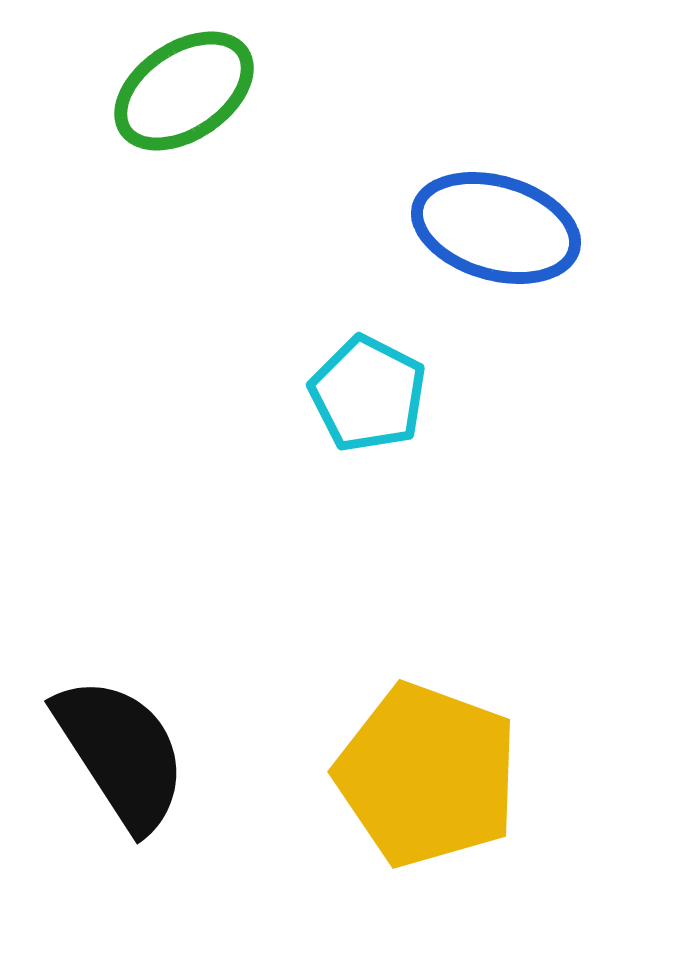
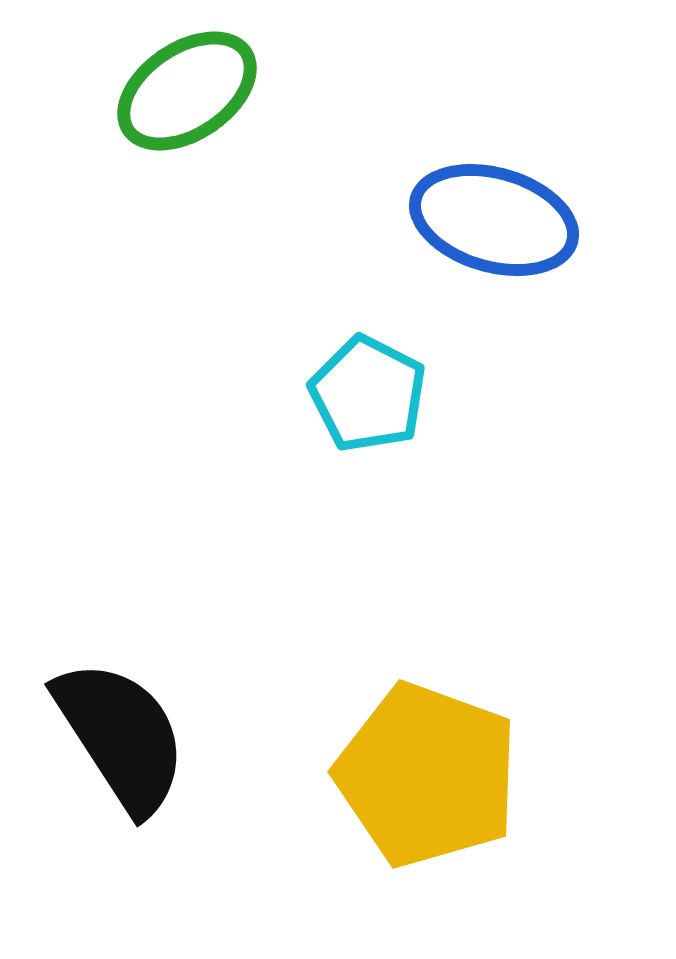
green ellipse: moved 3 px right
blue ellipse: moved 2 px left, 8 px up
black semicircle: moved 17 px up
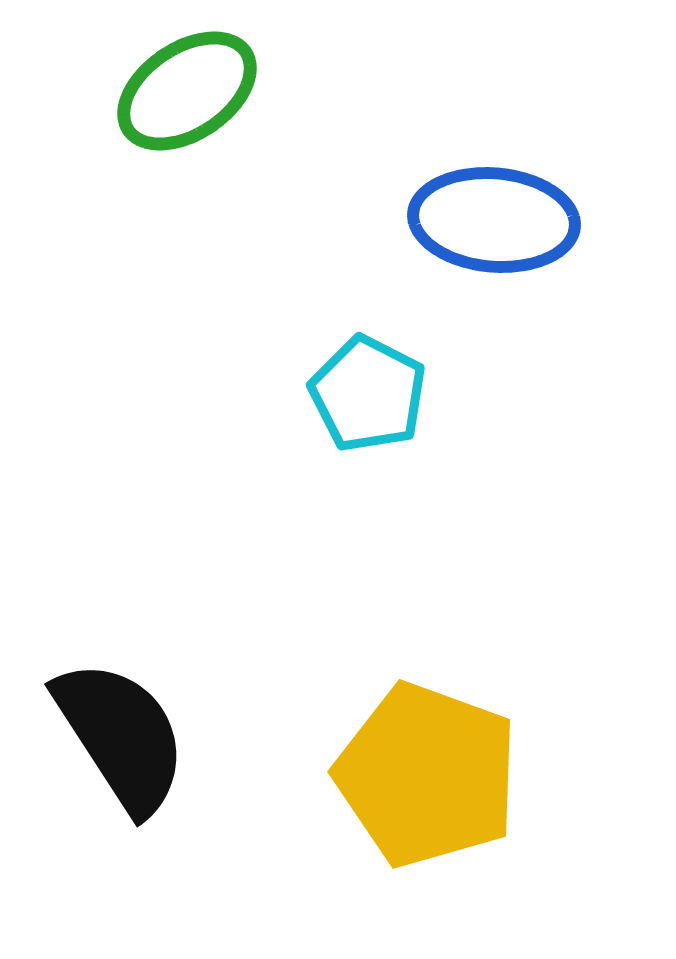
blue ellipse: rotated 11 degrees counterclockwise
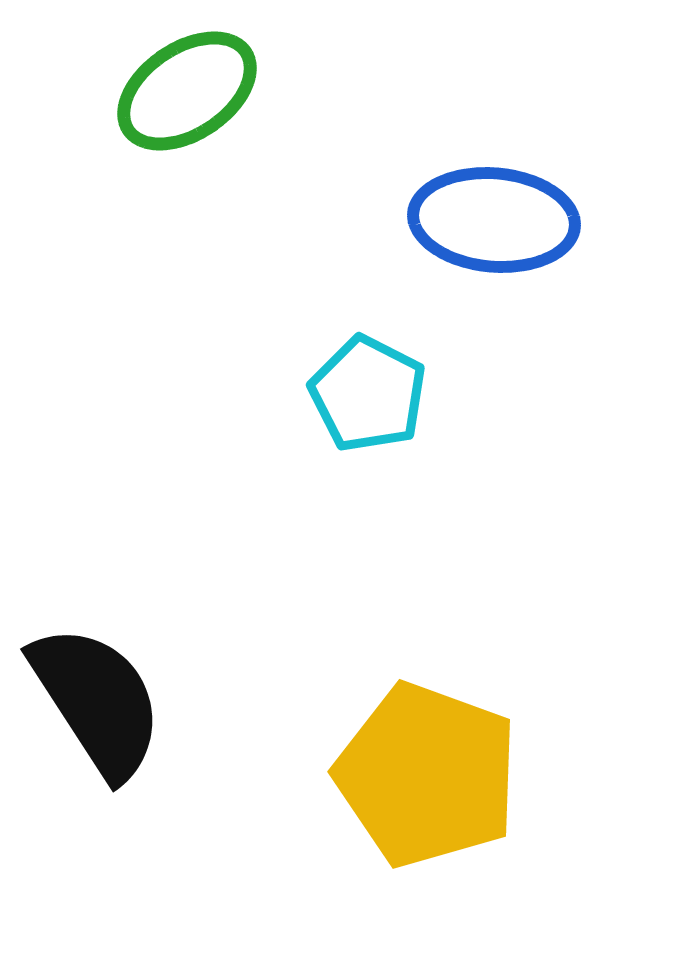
black semicircle: moved 24 px left, 35 px up
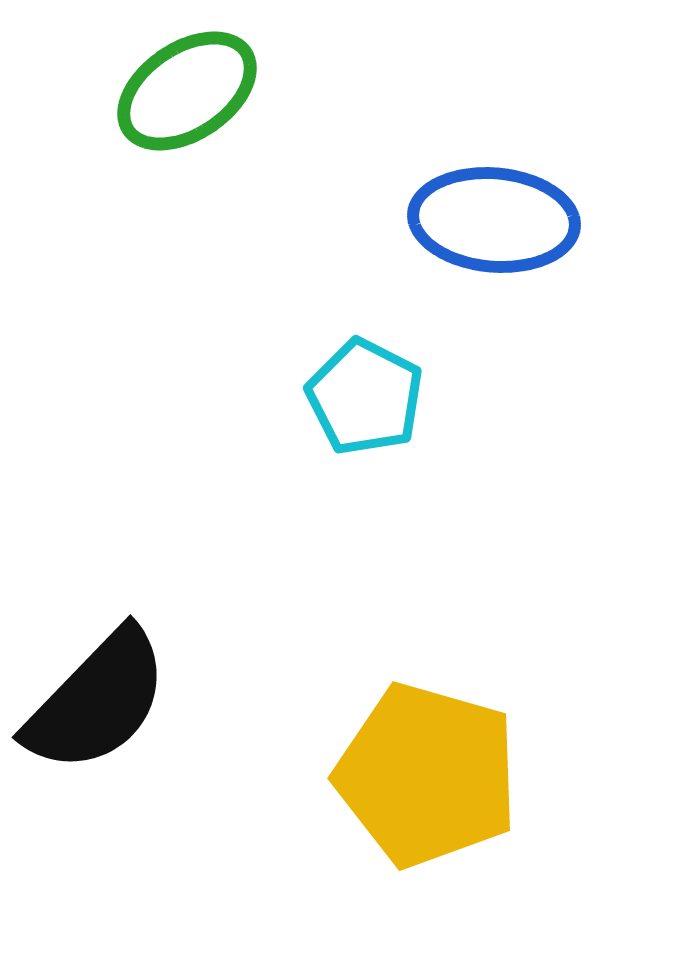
cyan pentagon: moved 3 px left, 3 px down
black semicircle: rotated 77 degrees clockwise
yellow pentagon: rotated 4 degrees counterclockwise
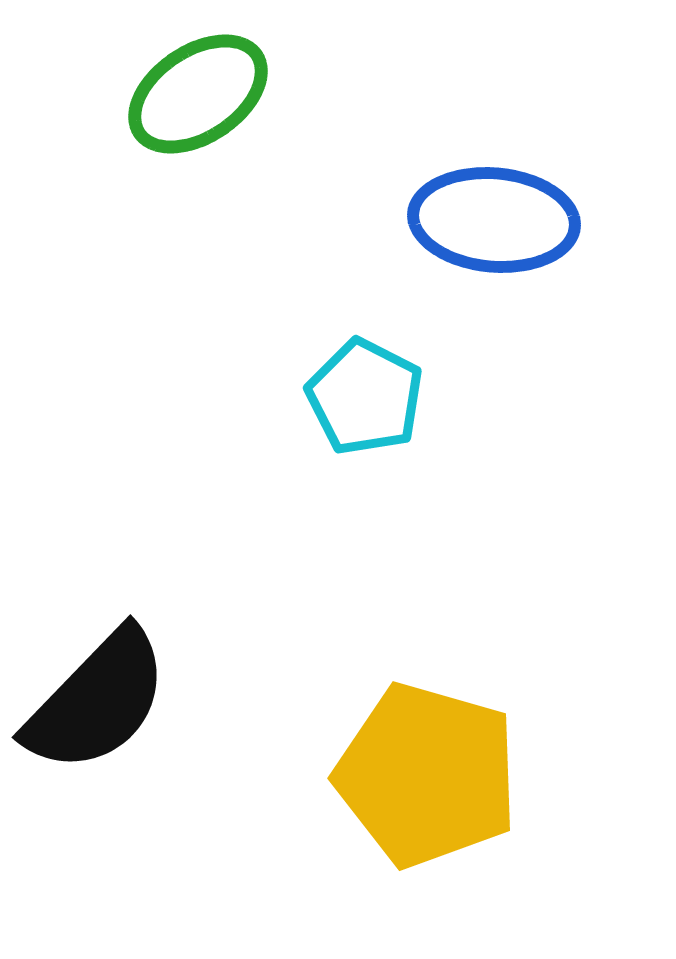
green ellipse: moved 11 px right, 3 px down
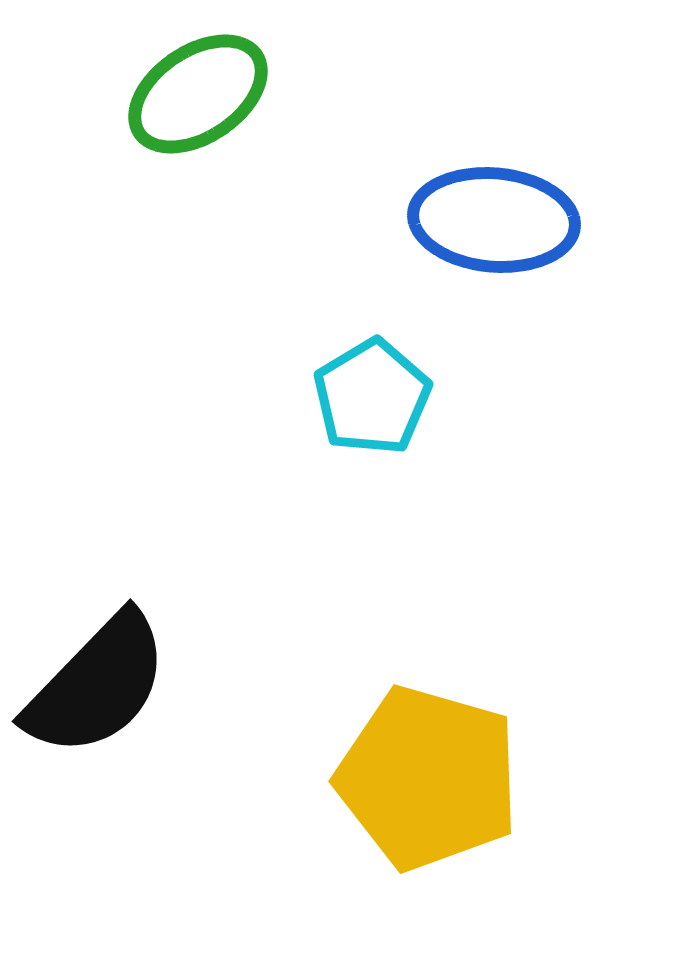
cyan pentagon: moved 7 px right; rotated 14 degrees clockwise
black semicircle: moved 16 px up
yellow pentagon: moved 1 px right, 3 px down
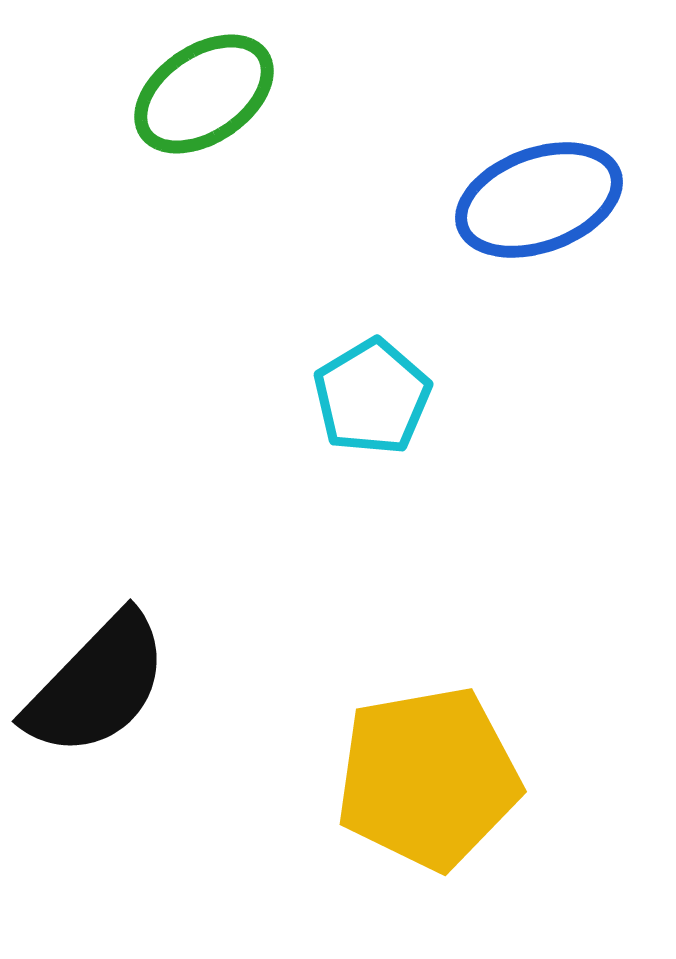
green ellipse: moved 6 px right
blue ellipse: moved 45 px right, 20 px up; rotated 25 degrees counterclockwise
yellow pentagon: rotated 26 degrees counterclockwise
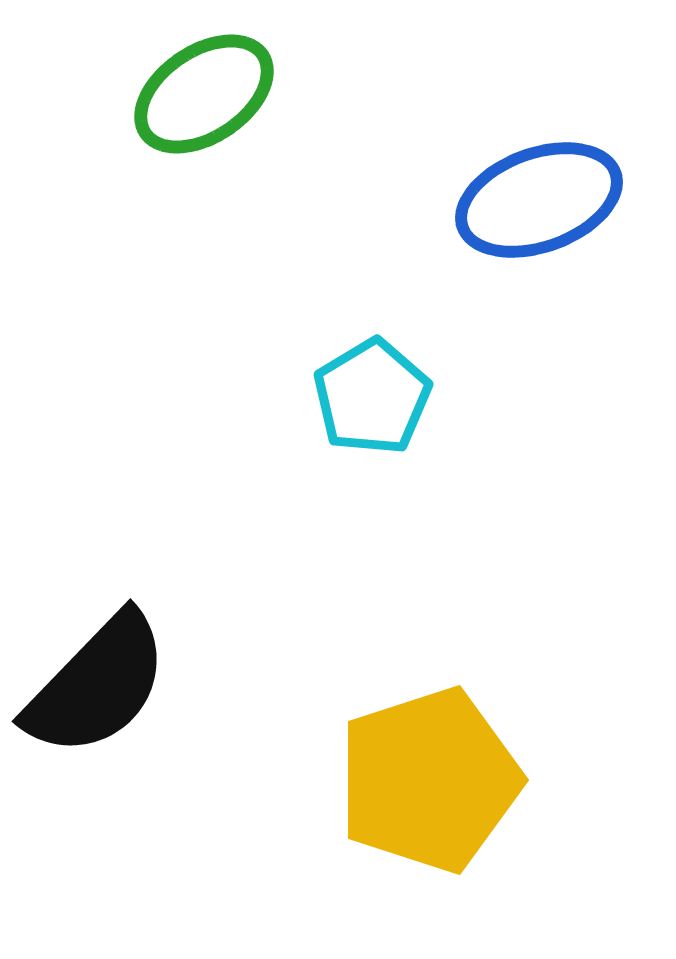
yellow pentagon: moved 1 px right, 2 px down; rotated 8 degrees counterclockwise
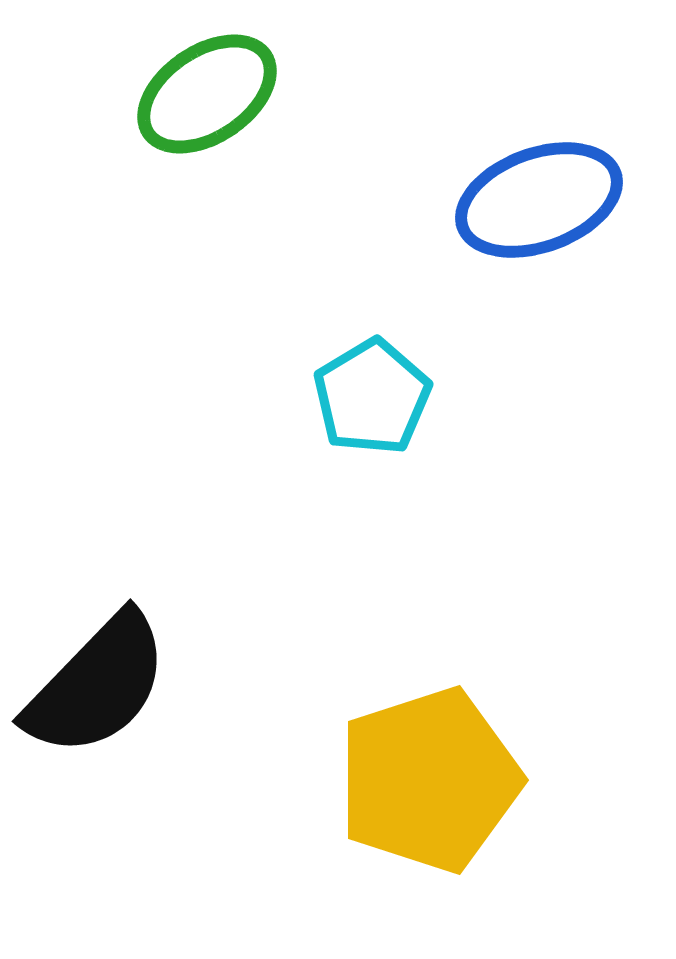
green ellipse: moved 3 px right
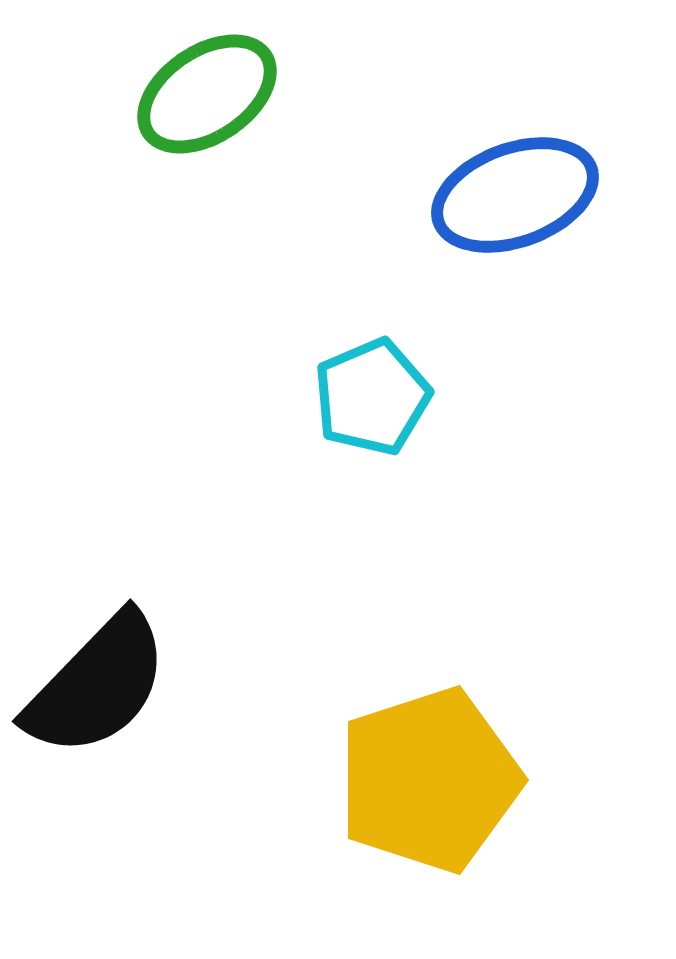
blue ellipse: moved 24 px left, 5 px up
cyan pentagon: rotated 8 degrees clockwise
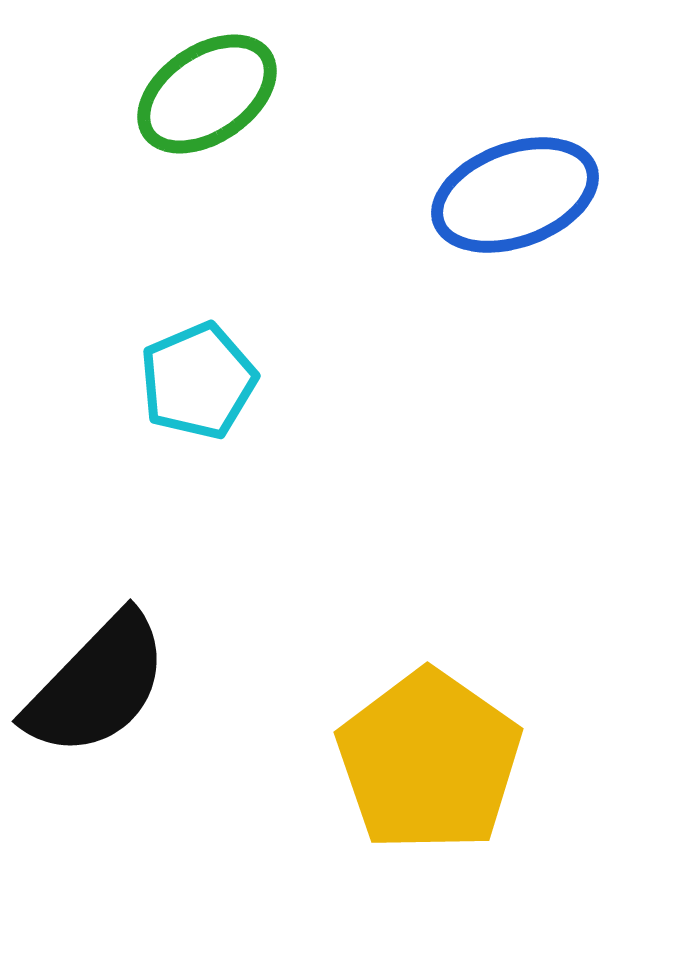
cyan pentagon: moved 174 px left, 16 px up
yellow pentagon: moved 19 px up; rotated 19 degrees counterclockwise
